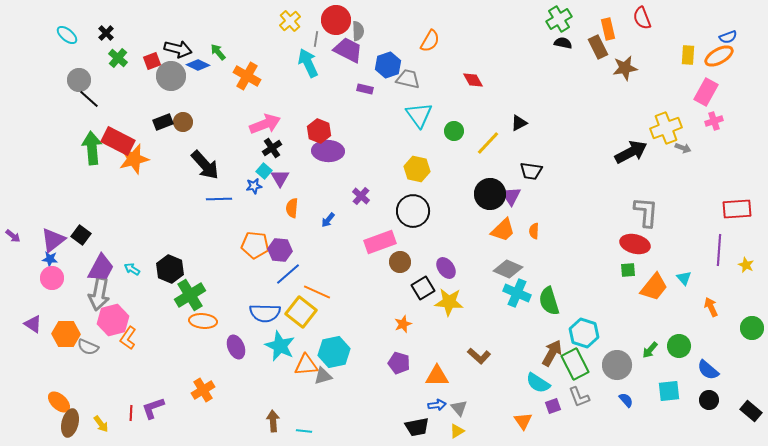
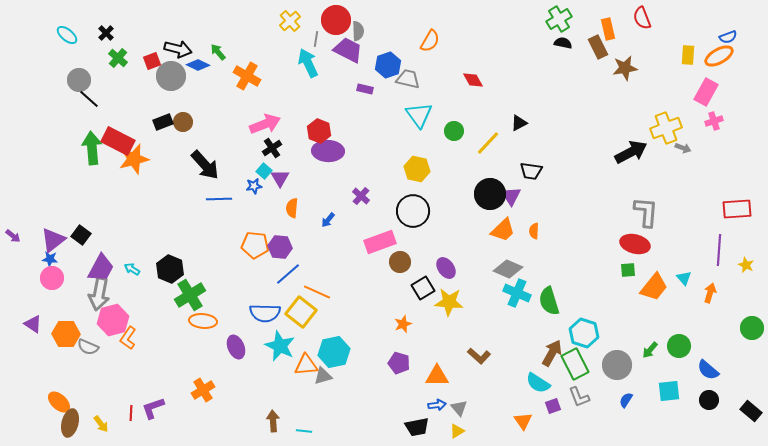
purple hexagon at (280, 250): moved 3 px up
orange arrow at (711, 307): moved 1 px left, 14 px up; rotated 42 degrees clockwise
blue semicircle at (626, 400): rotated 105 degrees counterclockwise
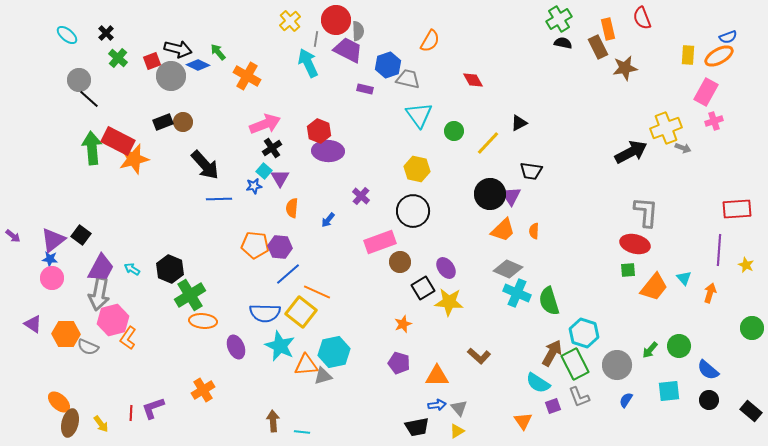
cyan line at (304, 431): moved 2 px left, 1 px down
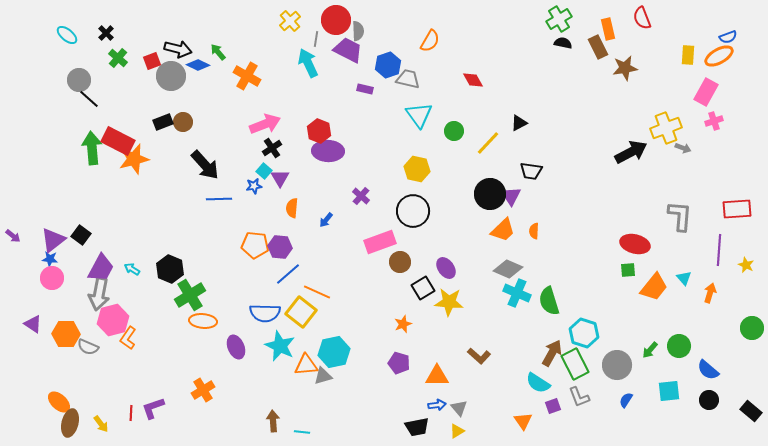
gray L-shape at (646, 212): moved 34 px right, 4 px down
blue arrow at (328, 220): moved 2 px left
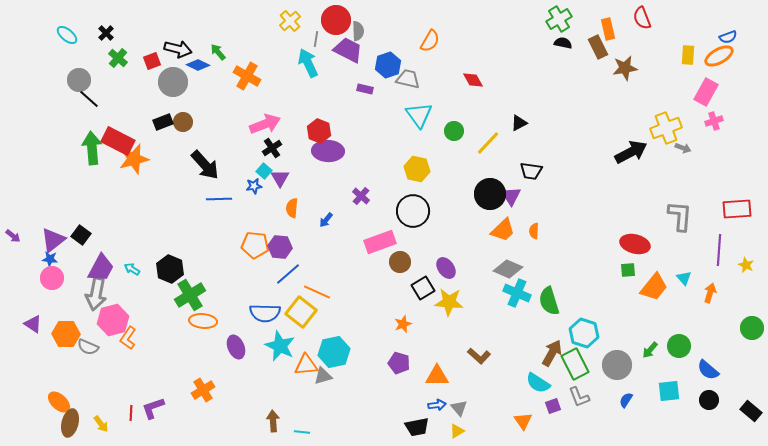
gray circle at (171, 76): moved 2 px right, 6 px down
gray arrow at (99, 294): moved 3 px left
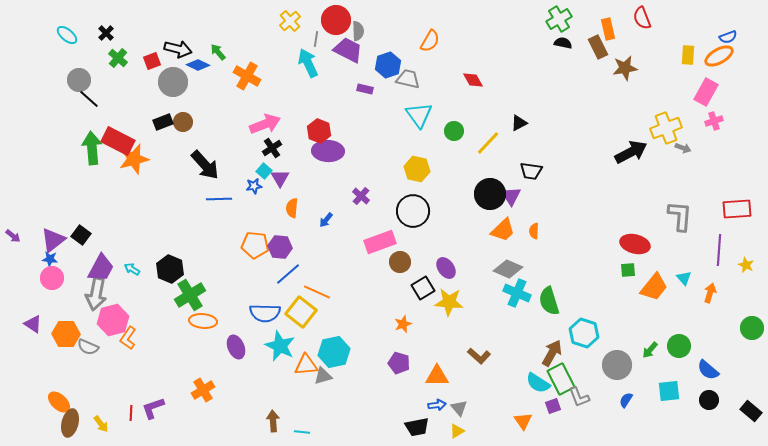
green rectangle at (575, 364): moved 14 px left, 15 px down
